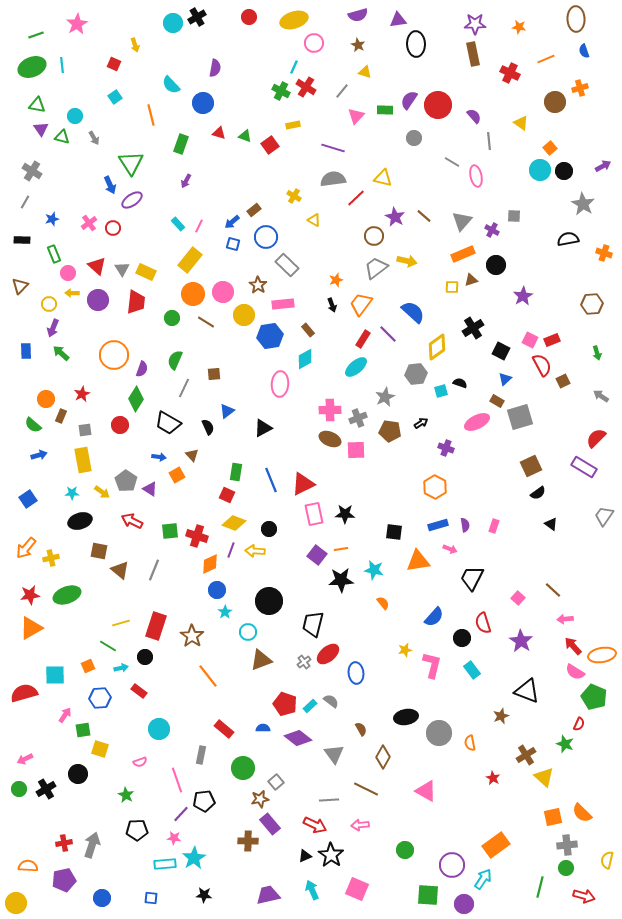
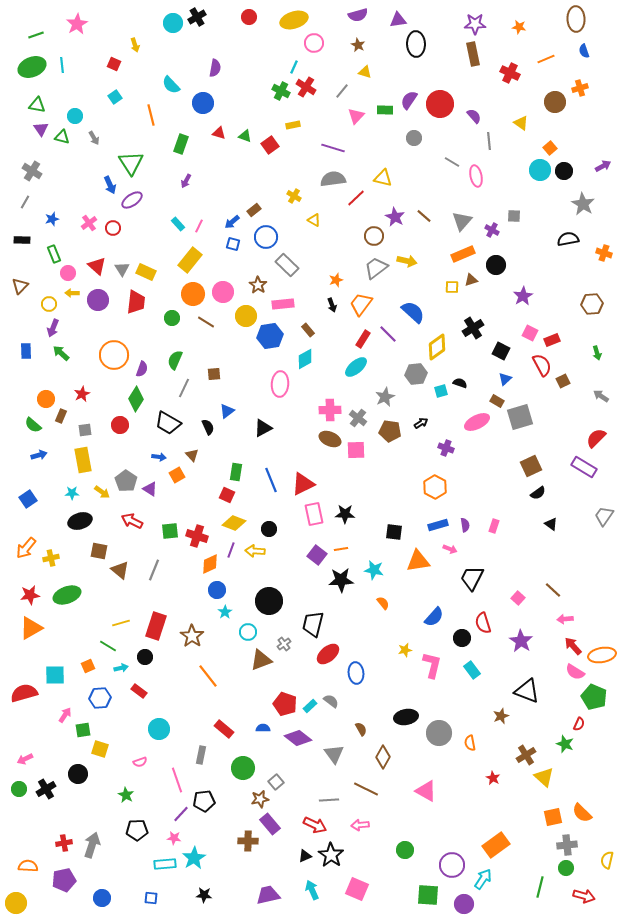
red circle at (438, 105): moved 2 px right, 1 px up
yellow circle at (244, 315): moved 2 px right, 1 px down
pink square at (530, 340): moved 7 px up
gray cross at (358, 418): rotated 30 degrees counterclockwise
gray cross at (304, 662): moved 20 px left, 18 px up
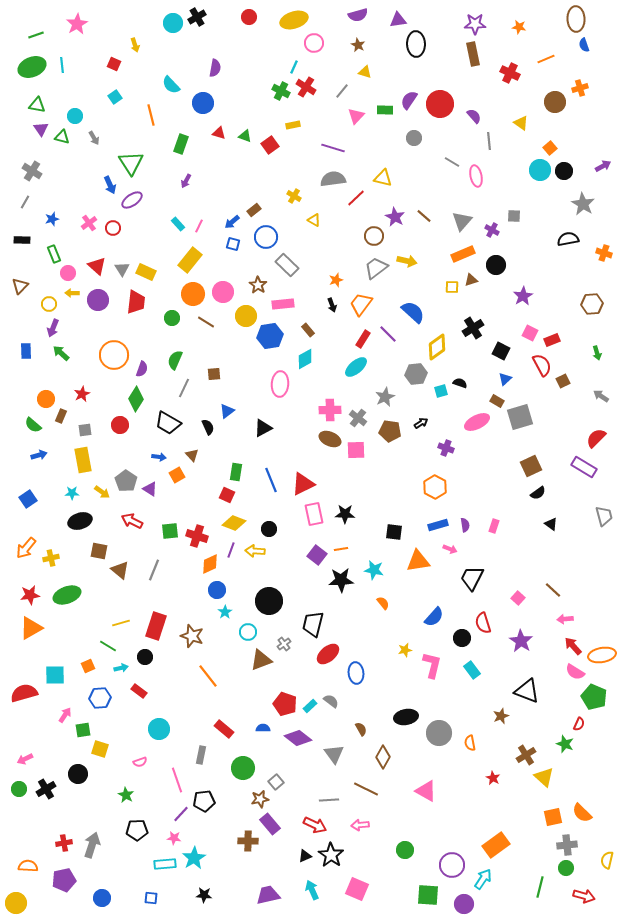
blue semicircle at (584, 51): moved 6 px up
gray trapezoid at (604, 516): rotated 130 degrees clockwise
brown star at (192, 636): rotated 15 degrees counterclockwise
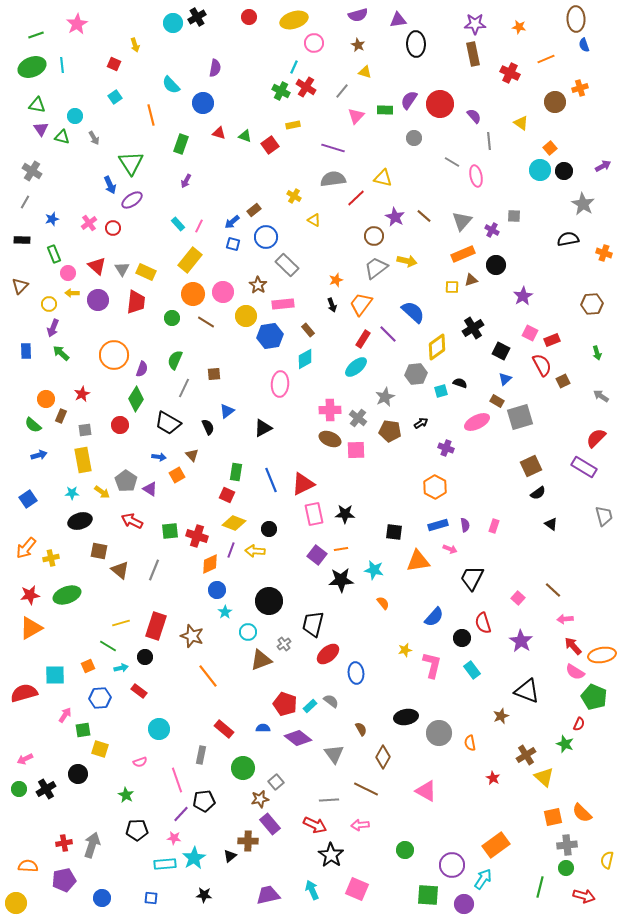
black triangle at (305, 856): moved 75 px left; rotated 16 degrees counterclockwise
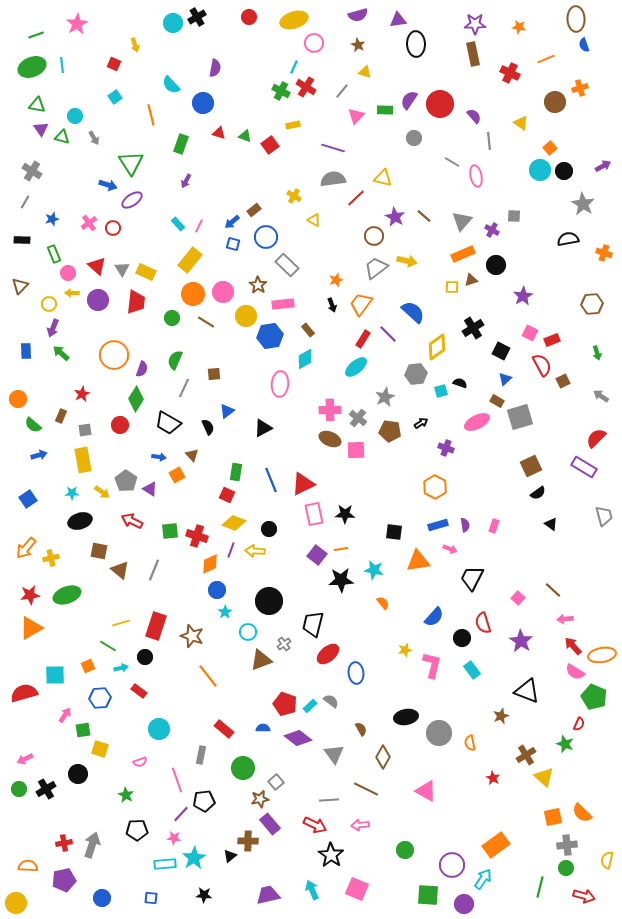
blue arrow at (110, 185): moved 2 px left; rotated 48 degrees counterclockwise
orange circle at (46, 399): moved 28 px left
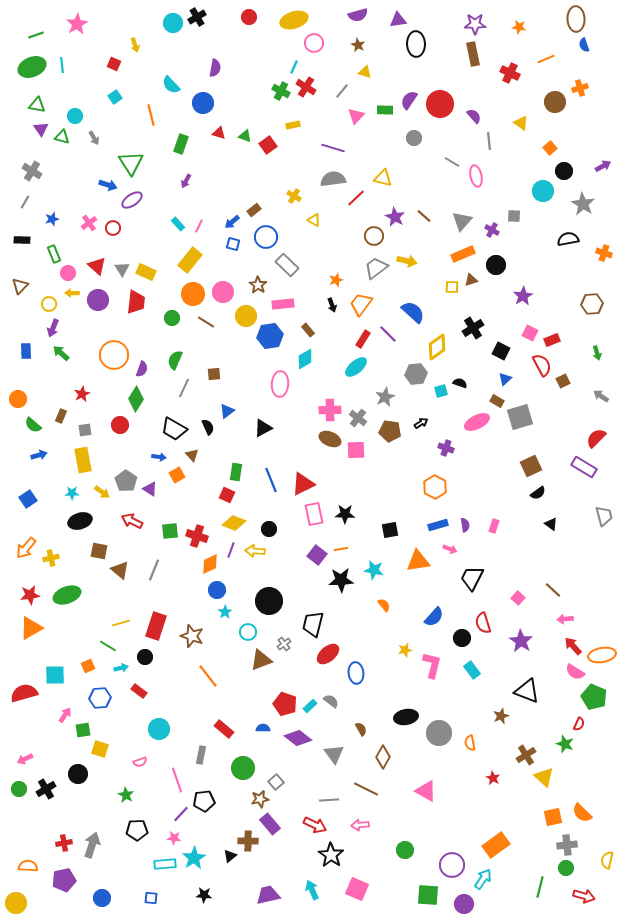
red square at (270, 145): moved 2 px left
cyan circle at (540, 170): moved 3 px right, 21 px down
black trapezoid at (168, 423): moved 6 px right, 6 px down
black square at (394, 532): moved 4 px left, 2 px up; rotated 18 degrees counterclockwise
orange semicircle at (383, 603): moved 1 px right, 2 px down
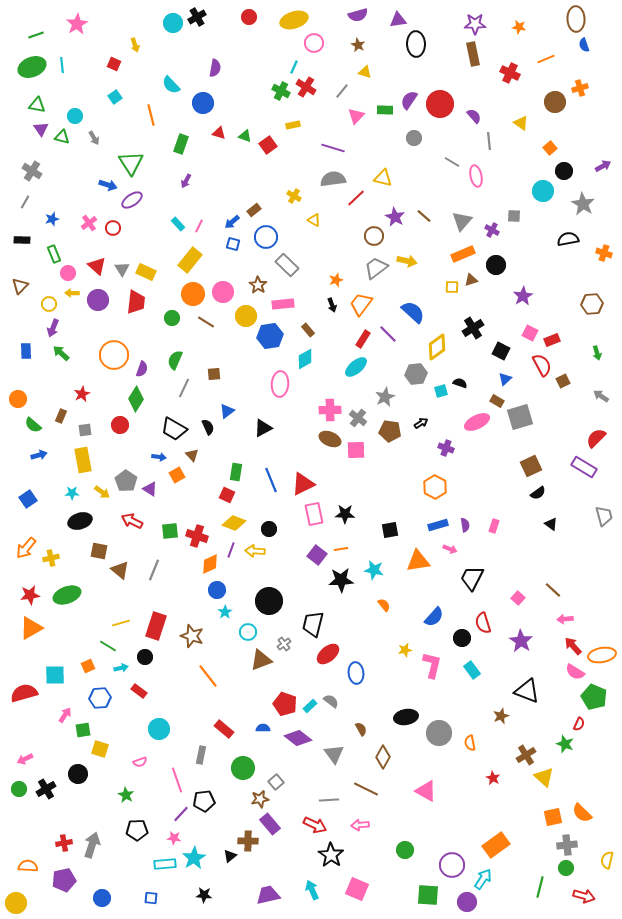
purple circle at (464, 904): moved 3 px right, 2 px up
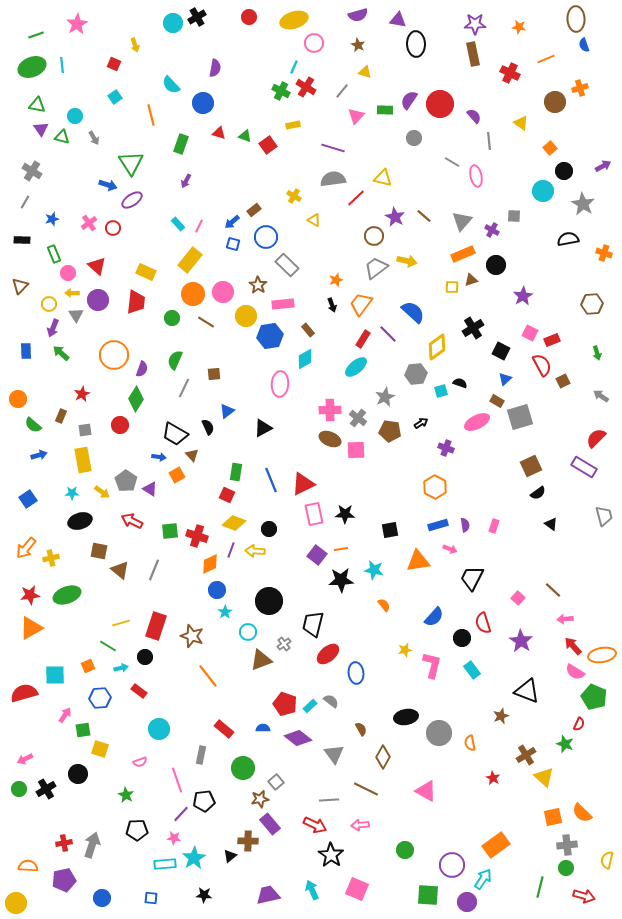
purple triangle at (398, 20): rotated 18 degrees clockwise
gray triangle at (122, 269): moved 46 px left, 46 px down
black trapezoid at (174, 429): moved 1 px right, 5 px down
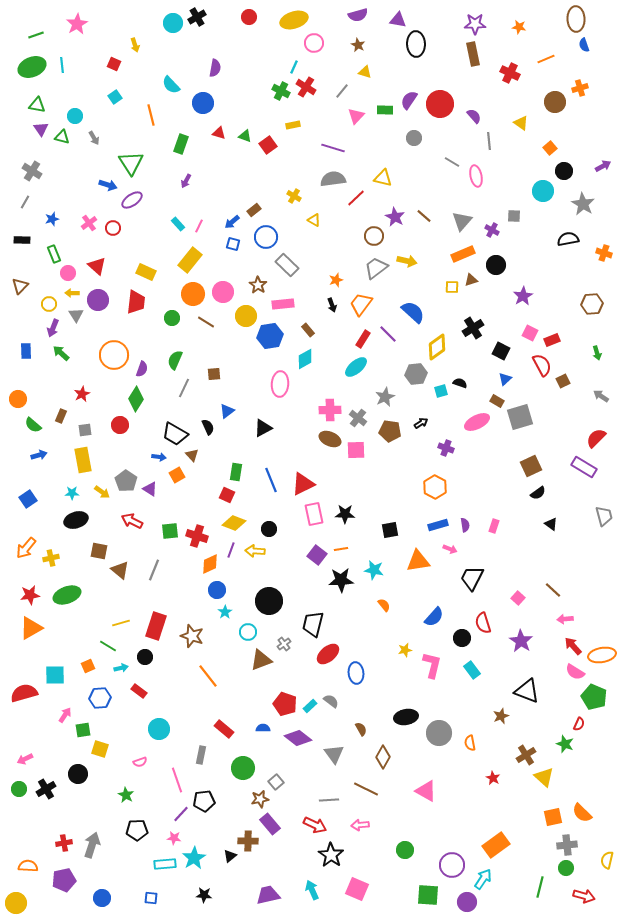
black ellipse at (80, 521): moved 4 px left, 1 px up
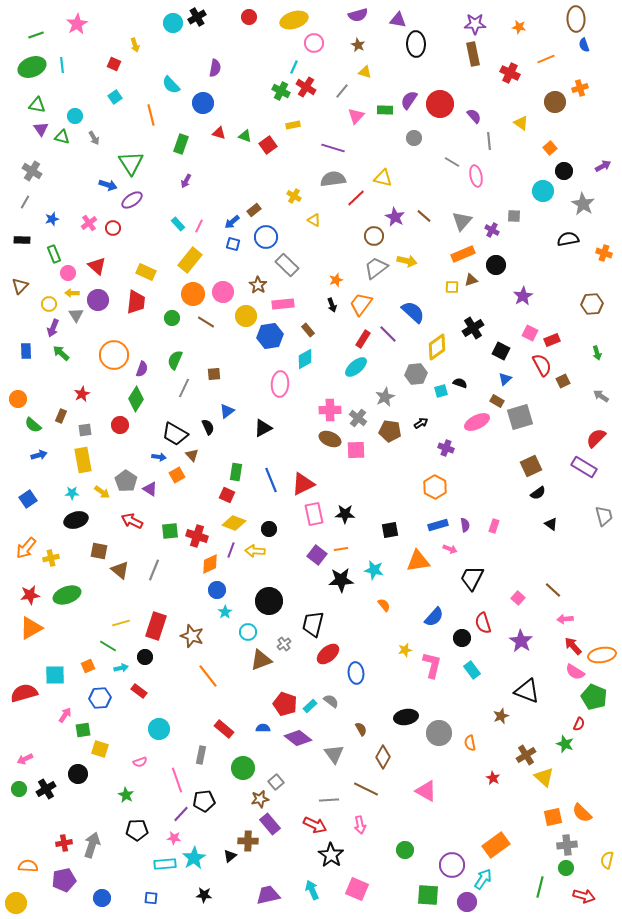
pink arrow at (360, 825): rotated 96 degrees counterclockwise
